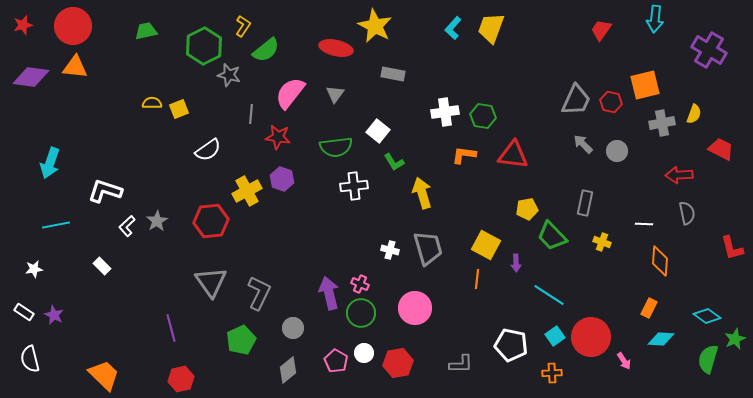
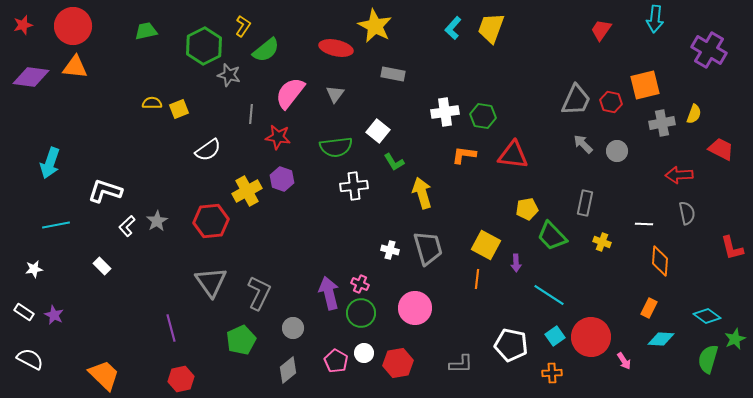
white semicircle at (30, 359): rotated 132 degrees clockwise
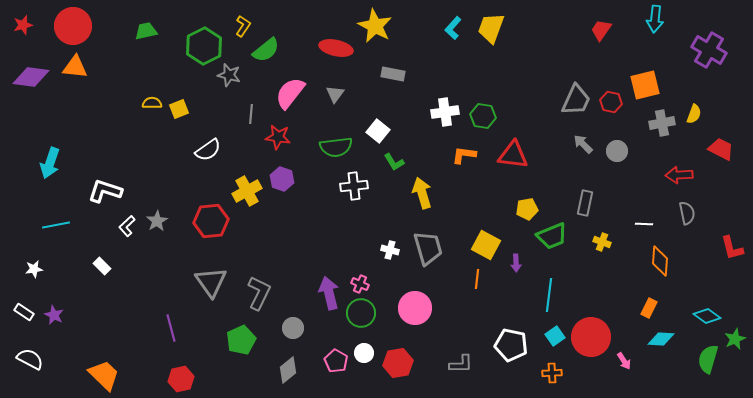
green trapezoid at (552, 236): rotated 68 degrees counterclockwise
cyan line at (549, 295): rotated 64 degrees clockwise
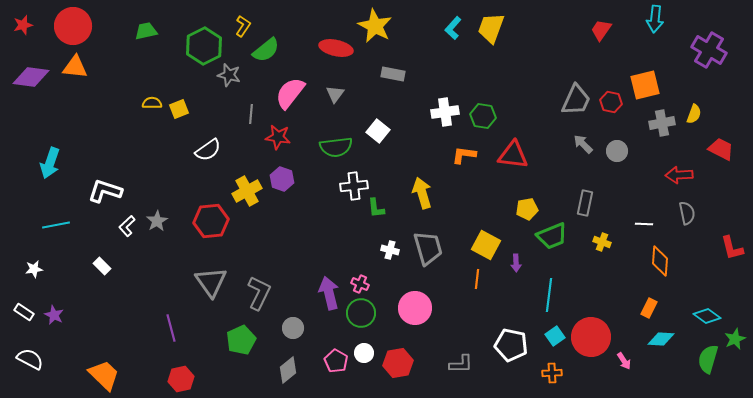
green L-shape at (394, 162): moved 18 px left, 46 px down; rotated 25 degrees clockwise
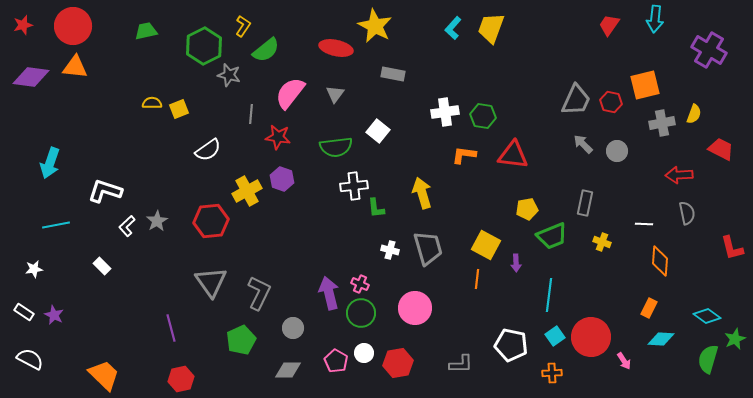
red trapezoid at (601, 30): moved 8 px right, 5 px up
gray diamond at (288, 370): rotated 40 degrees clockwise
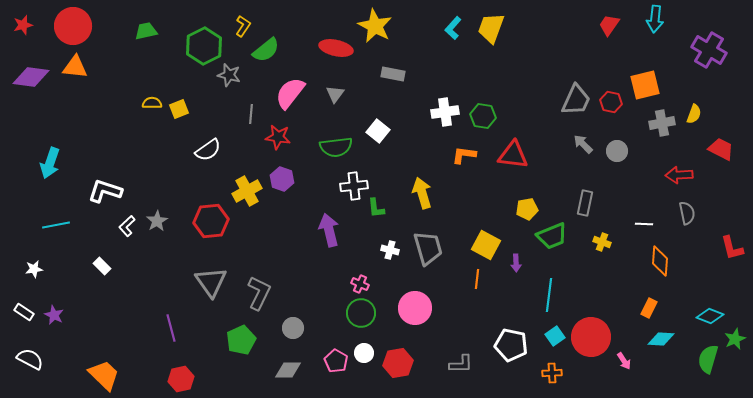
purple arrow at (329, 293): moved 63 px up
cyan diamond at (707, 316): moved 3 px right; rotated 16 degrees counterclockwise
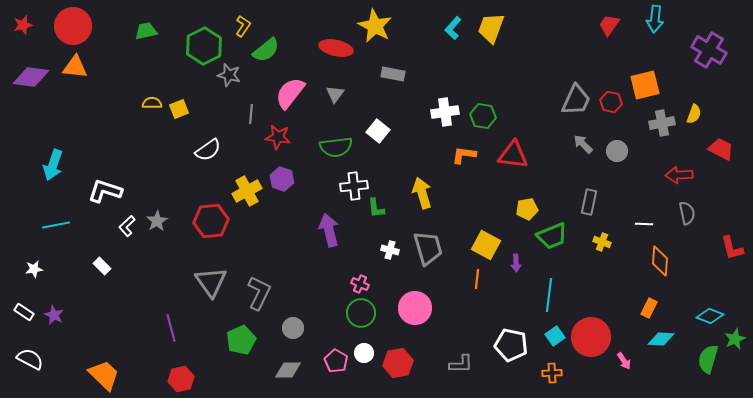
cyan arrow at (50, 163): moved 3 px right, 2 px down
gray rectangle at (585, 203): moved 4 px right, 1 px up
